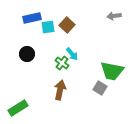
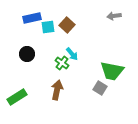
brown arrow: moved 3 px left
green rectangle: moved 1 px left, 11 px up
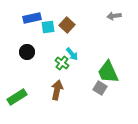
black circle: moved 2 px up
green trapezoid: moved 4 px left, 1 px down; rotated 55 degrees clockwise
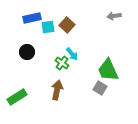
green trapezoid: moved 2 px up
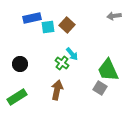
black circle: moved 7 px left, 12 px down
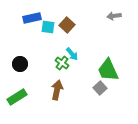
cyan square: rotated 16 degrees clockwise
gray square: rotated 16 degrees clockwise
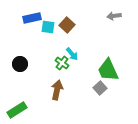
green rectangle: moved 13 px down
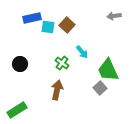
cyan arrow: moved 10 px right, 2 px up
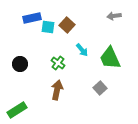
cyan arrow: moved 2 px up
green cross: moved 4 px left
green trapezoid: moved 2 px right, 12 px up
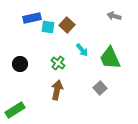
gray arrow: rotated 24 degrees clockwise
green rectangle: moved 2 px left
